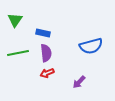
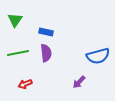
blue rectangle: moved 3 px right, 1 px up
blue semicircle: moved 7 px right, 10 px down
red arrow: moved 22 px left, 11 px down
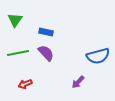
purple semicircle: rotated 36 degrees counterclockwise
purple arrow: moved 1 px left
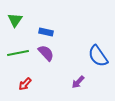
blue semicircle: rotated 70 degrees clockwise
red arrow: rotated 24 degrees counterclockwise
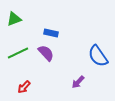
green triangle: moved 1 px left, 1 px up; rotated 35 degrees clockwise
blue rectangle: moved 5 px right, 1 px down
green line: rotated 15 degrees counterclockwise
red arrow: moved 1 px left, 3 px down
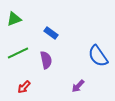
blue rectangle: rotated 24 degrees clockwise
purple semicircle: moved 7 px down; rotated 30 degrees clockwise
purple arrow: moved 4 px down
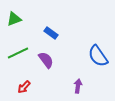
purple semicircle: rotated 24 degrees counterclockwise
purple arrow: rotated 144 degrees clockwise
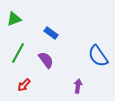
green line: rotated 35 degrees counterclockwise
red arrow: moved 2 px up
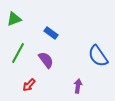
red arrow: moved 5 px right
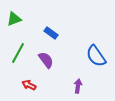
blue semicircle: moved 2 px left
red arrow: rotated 72 degrees clockwise
